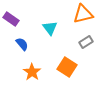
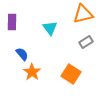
purple rectangle: moved 1 px right, 3 px down; rotated 56 degrees clockwise
blue semicircle: moved 10 px down
orange square: moved 4 px right, 7 px down
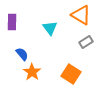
orange triangle: moved 2 px left, 1 px down; rotated 45 degrees clockwise
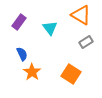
purple rectangle: moved 7 px right; rotated 35 degrees clockwise
blue semicircle: rotated 16 degrees clockwise
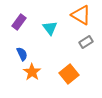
orange square: moved 2 px left; rotated 18 degrees clockwise
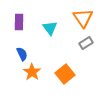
orange triangle: moved 2 px right, 3 px down; rotated 25 degrees clockwise
purple rectangle: rotated 35 degrees counterclockwise
gray rectangle: moved 1 px down
orange square: moved 4 px left
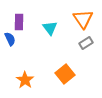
orange triangle: moved 1 px down
blue semicircle: moved 12 px left, 15 px up
orange star: moved 7 px left, 8 px down
